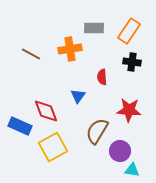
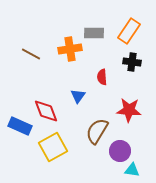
gray rectangle: moved 5 px down
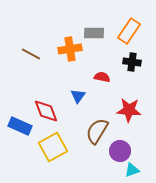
red semicircle: rotated 105 degrees clockwise
cyan triangle: rotated 28 degrees counterclockwise
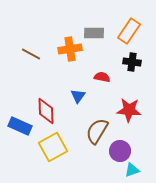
red diamond: rotated 20 degrees clockwise
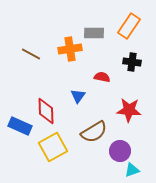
orange rectangle: moved 5 px up
brown semicircle: moved 3 px left, 1 px down; rotated 152 degrees counterclockwise
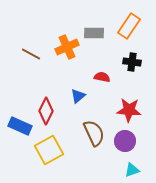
orange cross: moved 3 px left, 2 px up; rotated 15 degrees counterclockwise
blue triangle: rotated 14 degrees clockwise
red diamond: rotated 28 degrees clockwise
brown semicircle: moved 1 px down; rotated 84 degrees counterclockwise
yellow square: moved 4 px left, 3 px down
purple circle: moved 5 px right, 10 px up
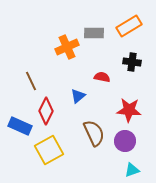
orange rectangle: rotated 25 degrees clockwise
brown line: moved 27 px down; rotated 36 degrees clockwise
